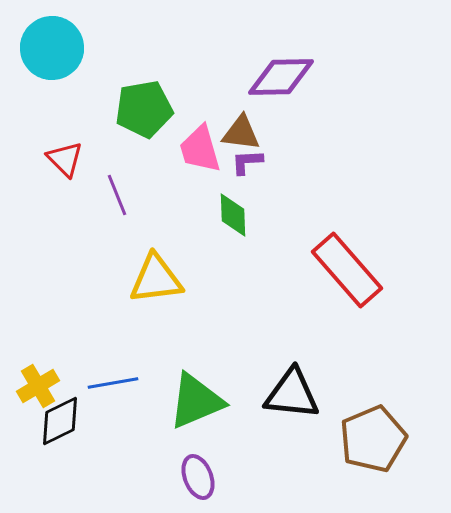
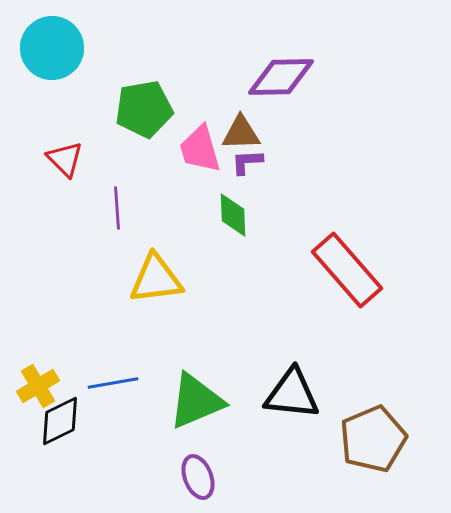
brown triangle: rotated 9 degrees counterclockwise
purple line: moved 13 px down; rotated 18 degrees clockwise
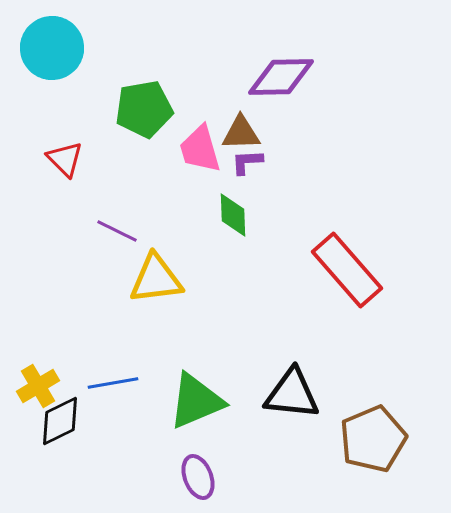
purple line: moved 23 px down; rotated 60 degrees counterclockwise
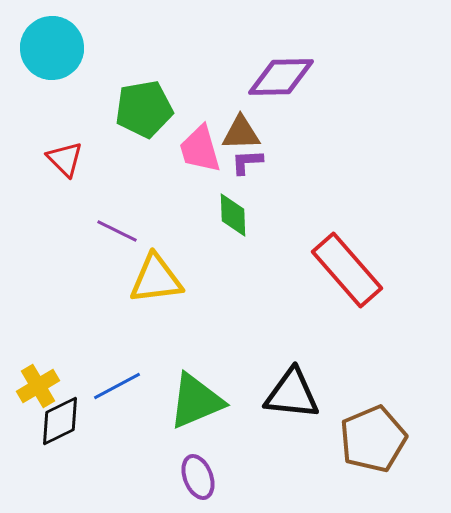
blue line: moved 4 px right, 3 px down; rotated 18 degrees counterclockwise
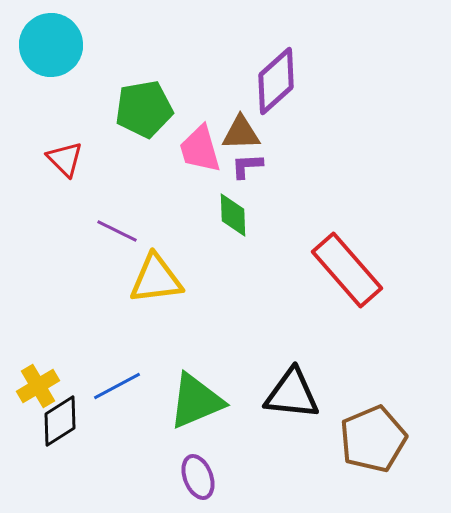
cyan circle: moved 1 px left, 3 px up
purple diamond: moved 5 px left, 4 px down; rotated 40 degrees counterclockwise
purple L-shape: moved 4 px down
black diamond: rotated 6 degrees counterclockwise
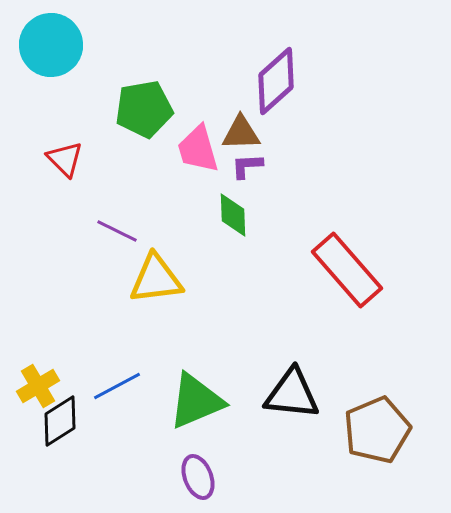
pink trapezoid: moved 2 px left
brown pentagon: moved 4 px right, 9 px up
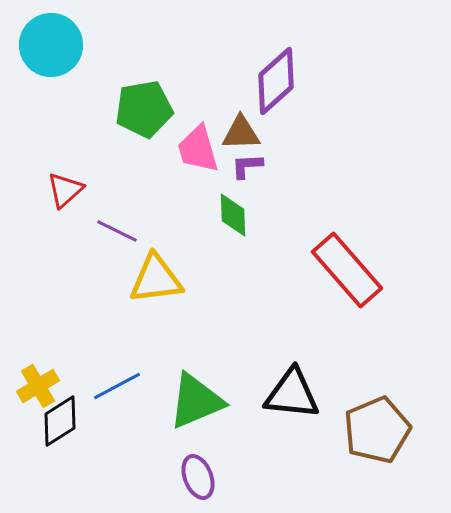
red triangle: moved 31 px down; rotated 33 degrees clockwise
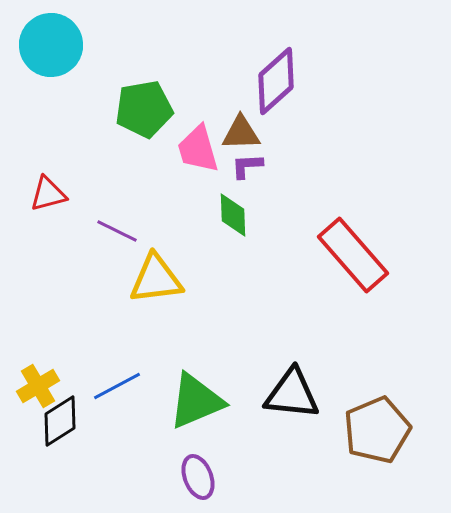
red triangle: moved 17 px left, 4 px down; rotated 27 degrees clockwise
red rectangle: moved 6 px right, 15 px up
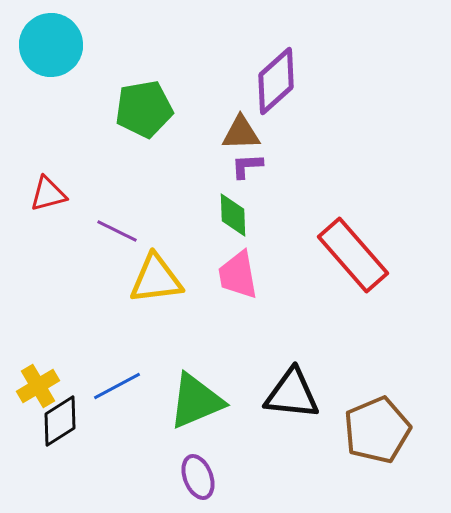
pink trapezoid: moved 40 px right, 126 px down; rotated 6 degrees clockwise
